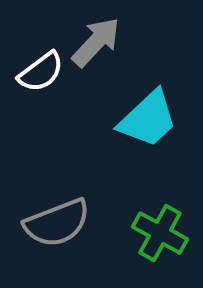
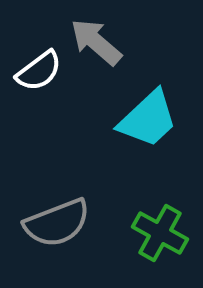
gray arrow: rotated 92 degrees counterclockwise
white semicircle: moved 2 px left, 1 px up
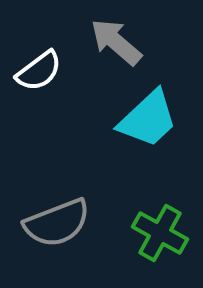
gray arrow: moved 20 px right
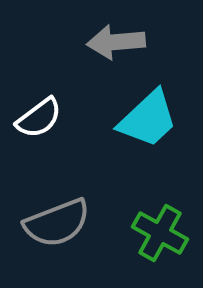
gray arrow: rotated 46 degrees counterclockwise
white semicircle: moved 47 px down
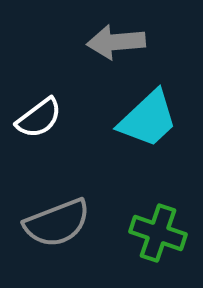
green cross: moved 2 px left; rotated 10 degrees counterclockwise
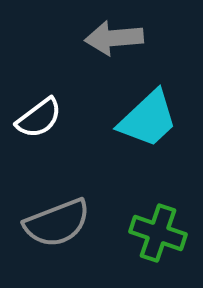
gray arrow: moved 2 px left, 4 px up
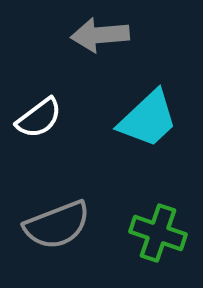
gray arrow: moved 14 px left, 3 px up
gray semicircle: moved 2 px down
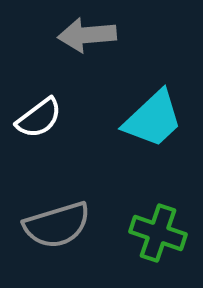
gray arrow: moved 13 px left
cyan trapezoid: moved 5 px right
gray semicircle: rotated 4 degrees clockwise
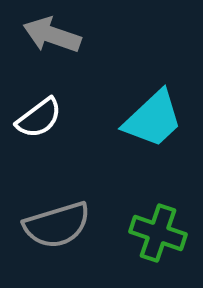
gray arrow: moved 35 px left; rotated 24 degrees clockwise
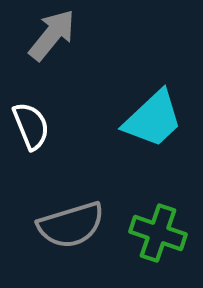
gray arrow: rotated 110 degrees clockwise
white semicircle: moved 8 px left, 8 px down; rotated 75 degrees counterclockwise
gray semicircle: moved 14 px right
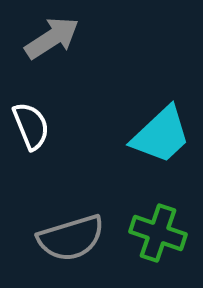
gray arrow: moved 3 px down; rotated 18 degrees clockwise
cyan trapezoid: moved 8 px right, 16 px down
gray semicircle: moved 13 px down
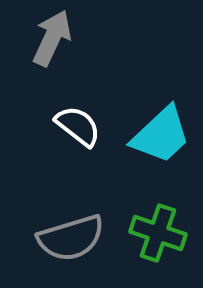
gray arrow: rotated 32 degrees counterclockwise
white semicircle: moved 47 px right; rotated 30 degrees counterclockwise
